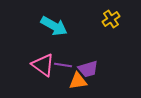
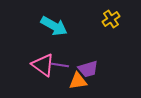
purple line: moved 3 px left
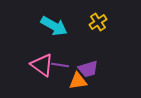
yellow cross: moved 13 px left, 3 px down
pink triangle: moved 1 px left
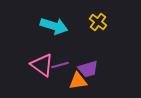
yellow cross: rotated 18 degrees counterclockwise
cyan arrow: rotated 12 degrees counterclockwise
purple line: rotated 24 degrees counterclockwise
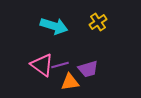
yellow cross: rotated 18 degrees clockwise
orange triangle: moved 8 px left, 1 px down
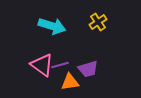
cyan arrow: moved 2 px left
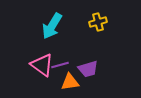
yellow cross: rotated 18 degrees clockwise
cyan arrow: rotated 104 degrees clockwise
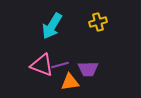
pink triangle: rotated 15 degrees counterclockwise
purple trapezoid: rotated 15 degrees clockwise
